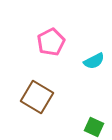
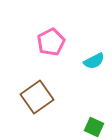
brown square: rotated 24 degrees clockwise
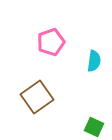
pink pentagon: rotated 8 degrees clockwise
cyan semicircle: rotated 55 degrees counterclockwise
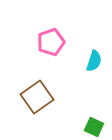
cyan semicircle: rotated 10 degrees clockwise
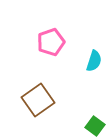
brown square: moved 1 px right, 3 px down
green square: moved 1 px right, 1 px up; rotated 12 degrees clockwise
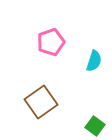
brown square: moved 3 px right, 2 px down
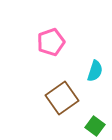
cyan semicircle: moved 1 px right, 10 px down
brown square: moved 21 px right, 4 px up
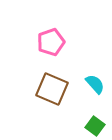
cyan semicircle: moved 13 px down; rotated 60 degrees counterclockwise
brown square: moved 10 px left, 9 px up; rotated 32 degrees counterclockwise
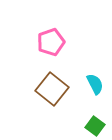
cyan semicircle: rotated 15 degrees clockwise
brown square: rotated 16 degrees clockwise
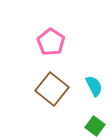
pink pentagon: rotated 20 degrees counterclockwise
cyan semicircle: moved 1 px left, 2 px down
